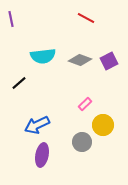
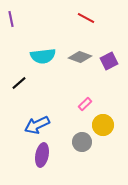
gray diamond: moved 3 px up
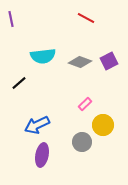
gray diamond: moved 5 px down
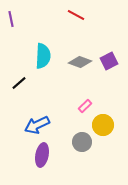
red line: moved 10 px left, 3 px up
cyan semicircle: rotated 80 degrees counterclockwise
pink rectangle: moved 2 px down
